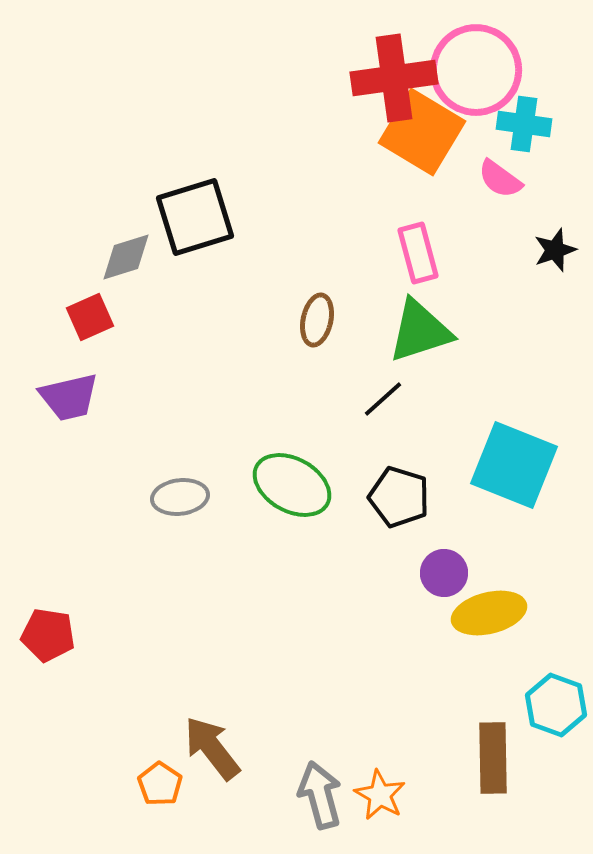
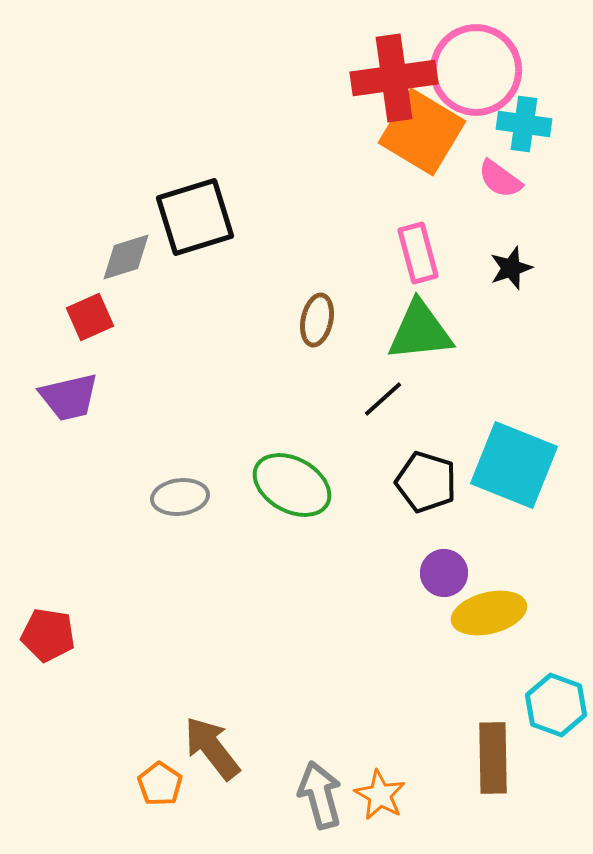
black star: moved 44 px left, 18 px down
green triangle: rotated 12 degrees clockwise
black pentagon: moved 27 px right, 15 px up
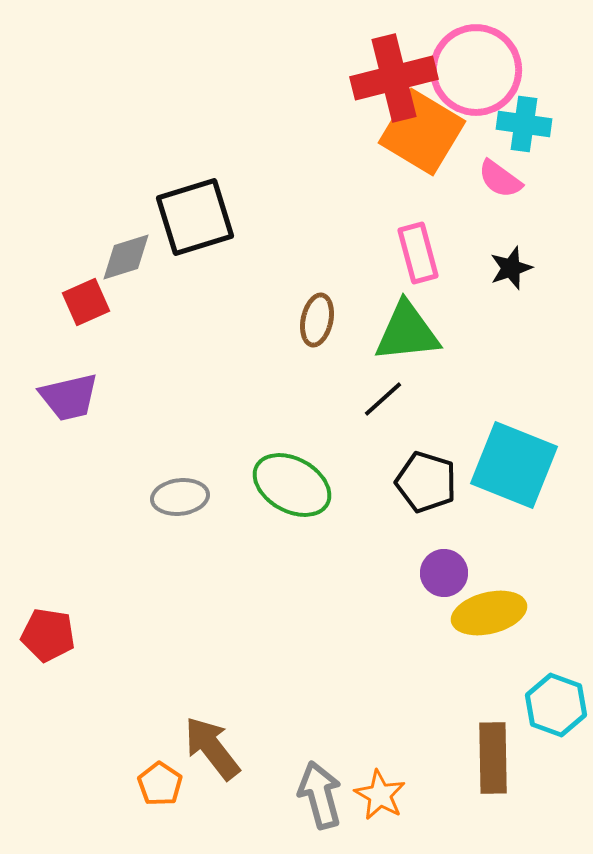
red cross: rotated 6 degrees counterclockwise
red square: moved 4 px left, 15 px up
green triangle: moved 13 px left, 1 px down
